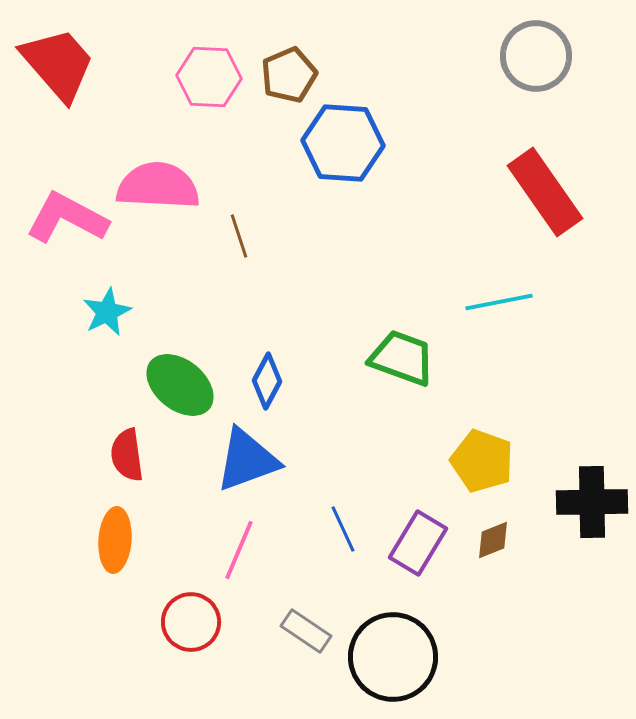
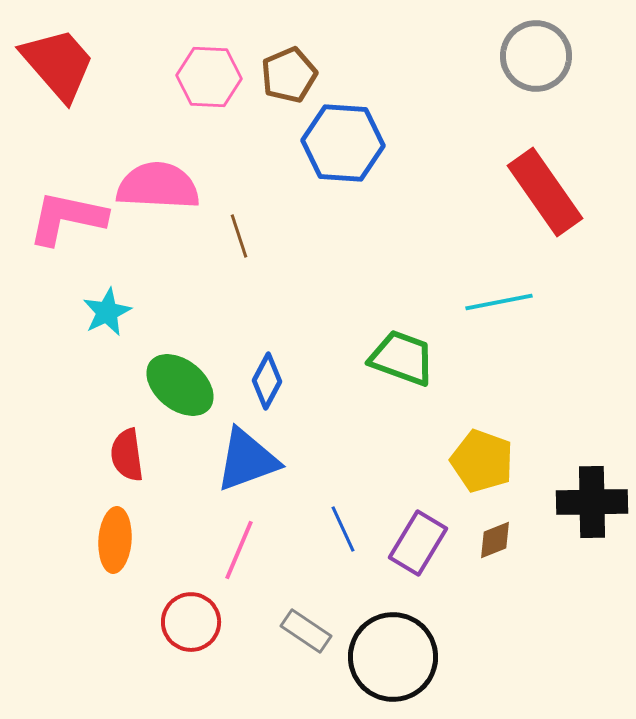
pink L-shape: rotated 16 degrees counterclockwise
brown diamond: moved 2 px right
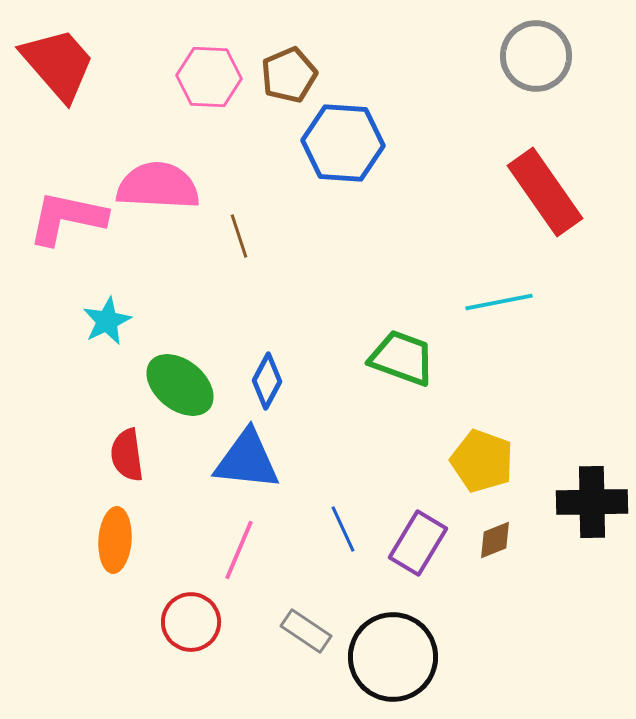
cyan star: moved 9 px down
blue triangle: rotated 26 degrees clockwise
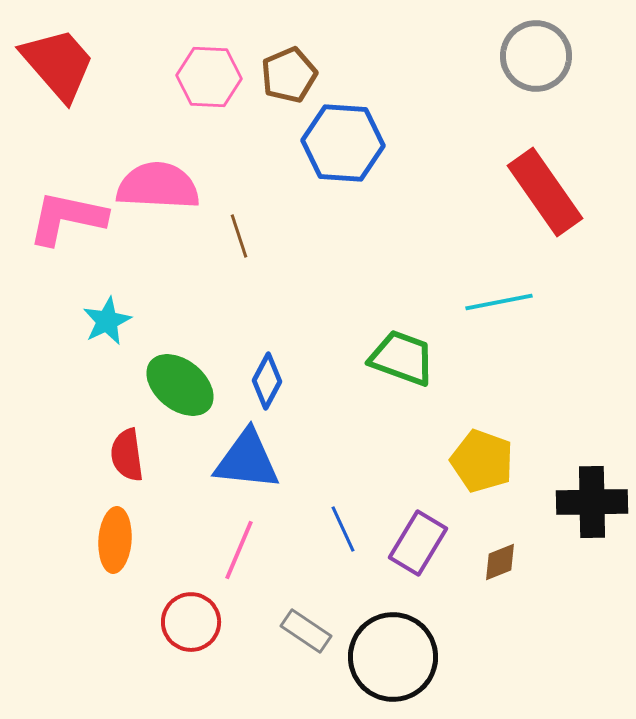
brown diamond: moved 5 px right, 22 px down
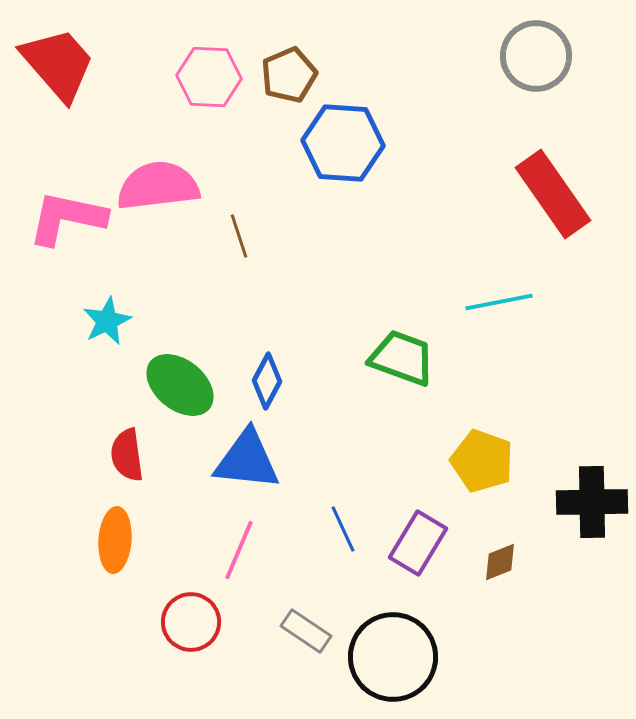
pink semicircle: rotated 10 degrees counterclockwise
red rectangle: moved 8 px right, 2 px down
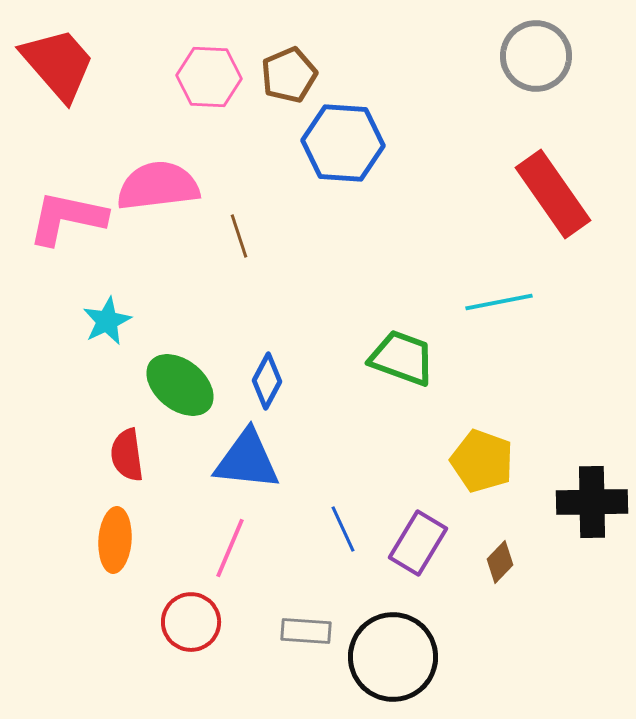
pink line: moved 9 px left, 2 px up
brown diamond: rotated 24 degrees counterclockwise
gray rectangle: rotated 30 degrees counterclockwise
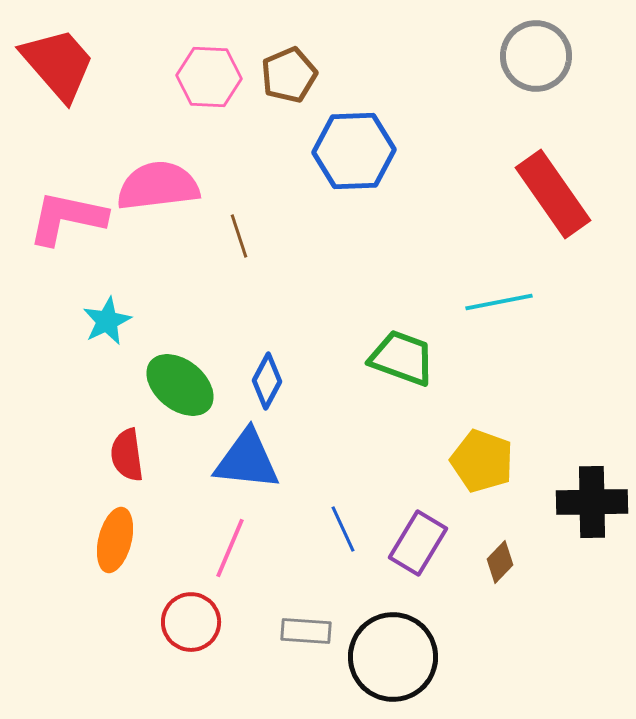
blue hexagon: moved 11 px right, 8 px down; rotated 6 degrees counterclockwise
orange ellipse: rotated 10 degrees clockwise
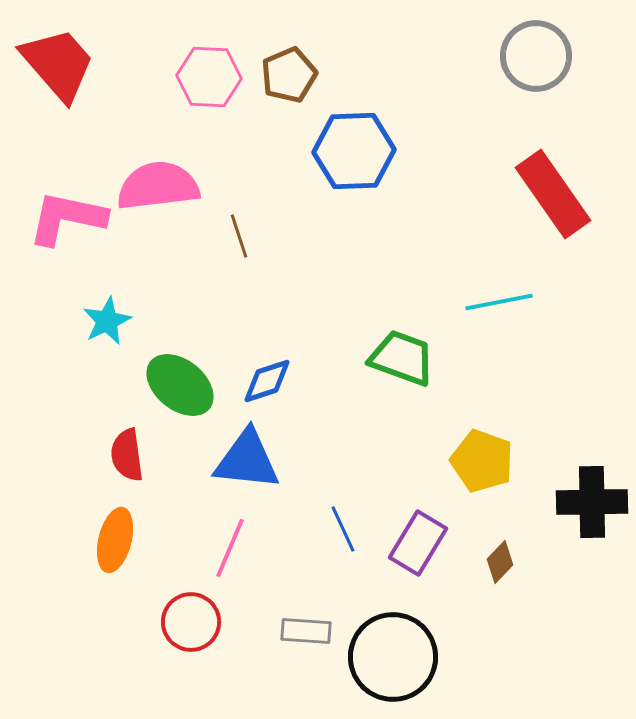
blue diamond: rotated 44 degrees clockwise
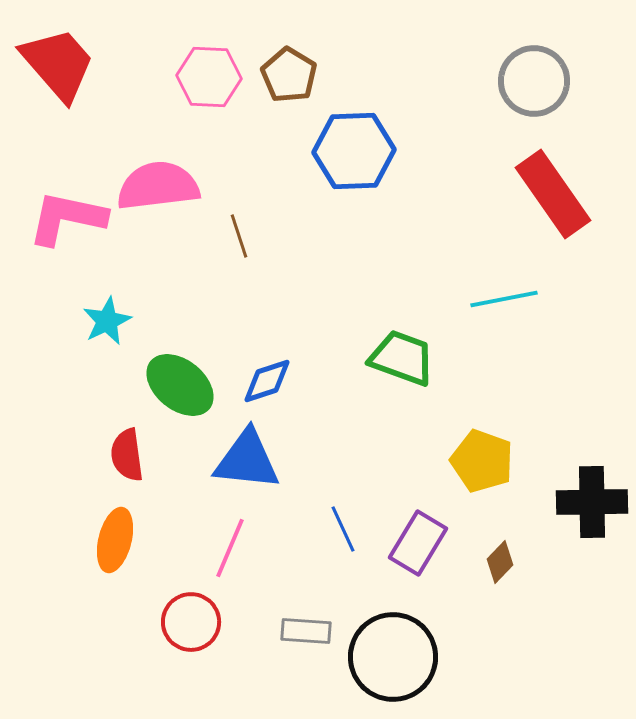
gray circle: moved 2 px left, 25 px down
brown pentagon: rotated 18 degrees counterclockwise
cyan line: moved 5 px right, 3 px up
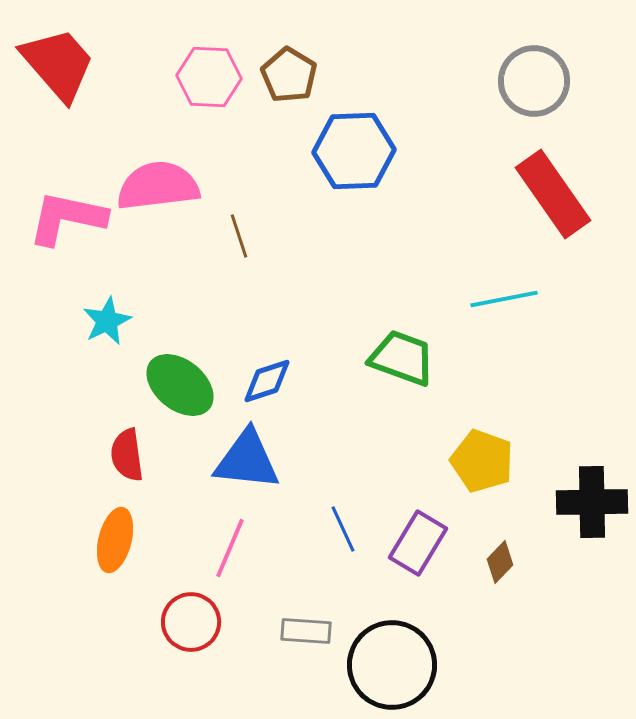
black circle: moved 1 px left, 8 px down
